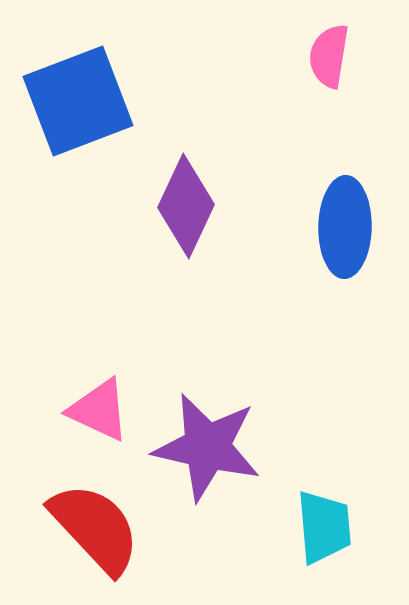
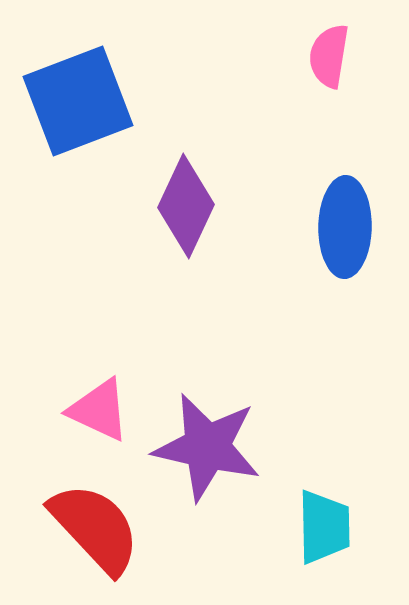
cyan trapezoid: rotated 4 degrees clockwise
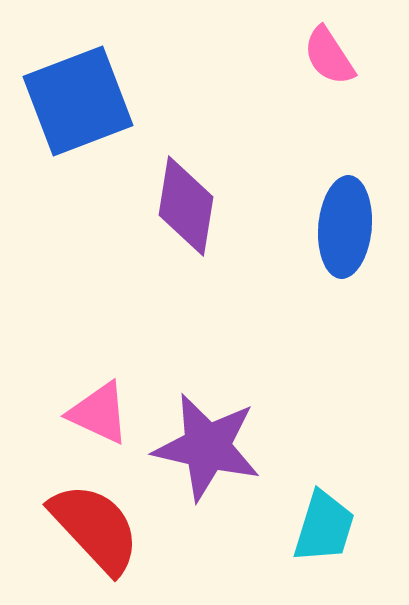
pink semicircle: rotated 42 degrees counterclockwise
purple diamond: rotated 16 degrees counterclockwise
blue ellipse: rotated 4 degrees clockwise
pink triangle: moved 3 px down
cyan trapezoid: rotated 18 degrees clockwise
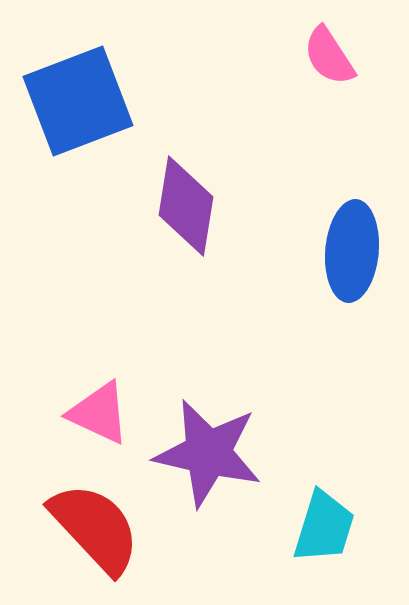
blue ellipse: moved 7 px right, 24 px down
purple star: moved 1 px right, 6 px down
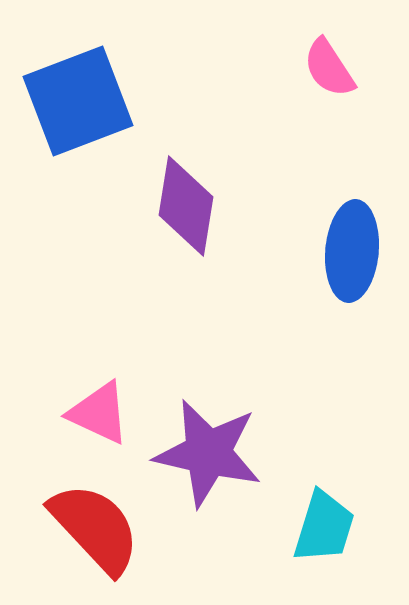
pink semicircle: moved 12 px down
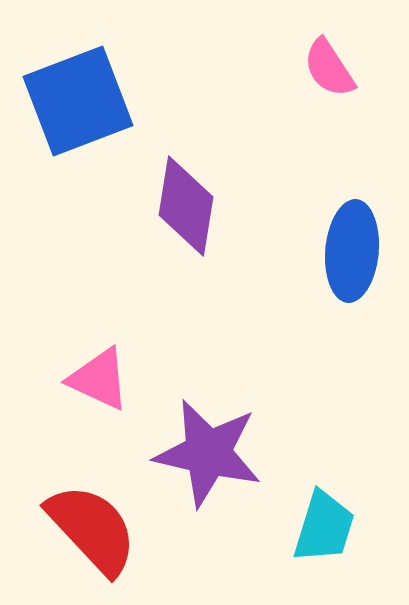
pink triangle: moved 34 px up
red semicircle: moved 3 px left, 1 px down
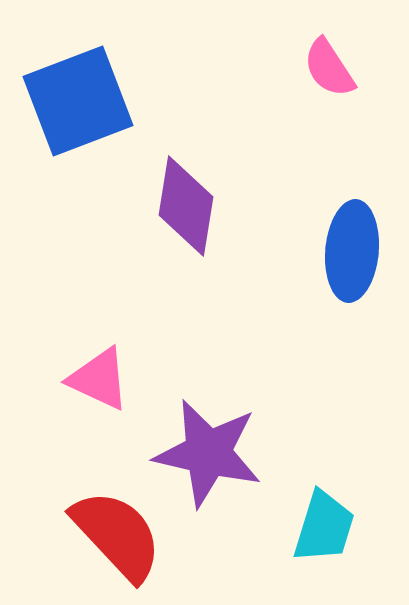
red semicircle: moved 25 px right, 6 px down
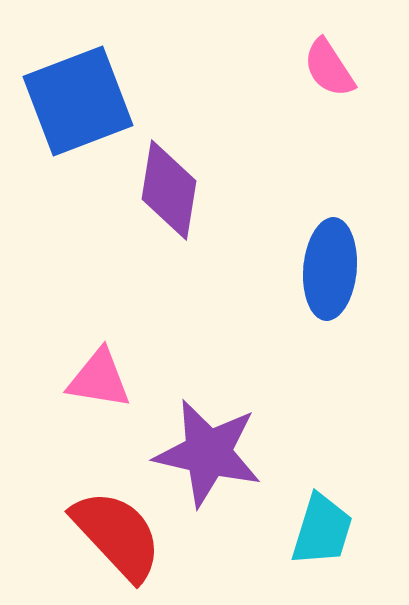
purple diamond: moved 17 px left, 16 px up
blue ellipse: moved 22 px left, 18 px down
pink triangle: rotated 16 degrees counterclockwise
cyan trapezoid: moved 2 px left, 3 px down
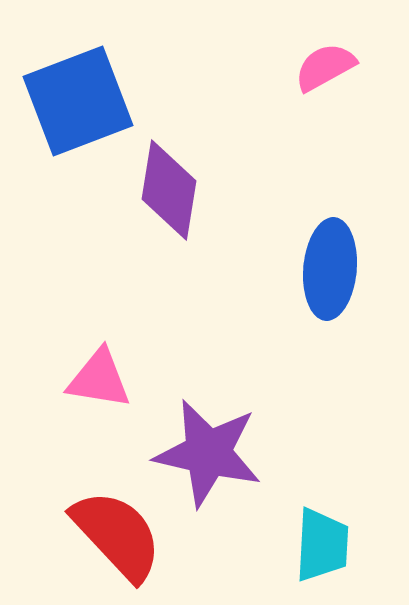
pink semicircle: moved 4 px left, 1 px up; rotated 94 degrees clockwise
cyan trapezoid: moved 15 px down; rotated 14 degrees counterclockwise
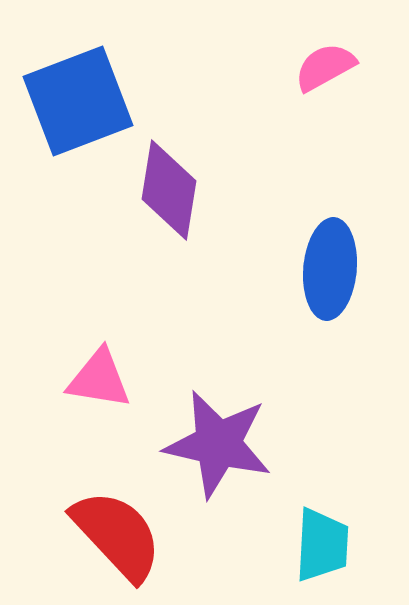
purple star: moved 10 px right, 9 px up
